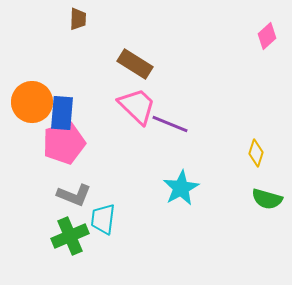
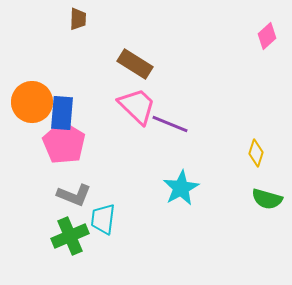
pink pentagon: rotated 24 degrees counterclockwise
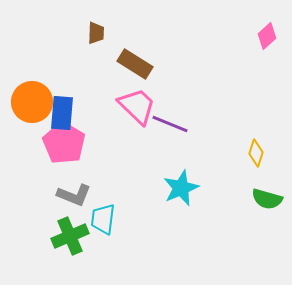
brown trapezoid: moved 18 px right, 14 px down
cyan star: rotated 6 degrees clockwise
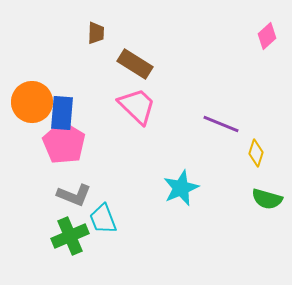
purple line: moved 51 px right
cyan trapezoid: rotated 28 degrees counterclockwise
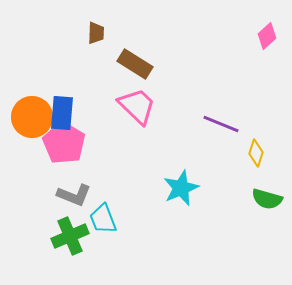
orange circle: moved 15 px down
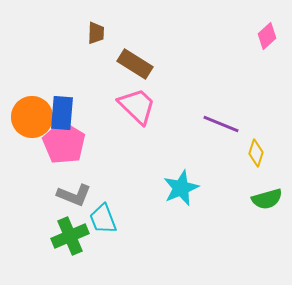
green semicircle: rotated 32 degrees counterclockwise
